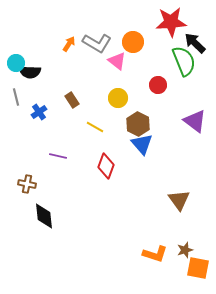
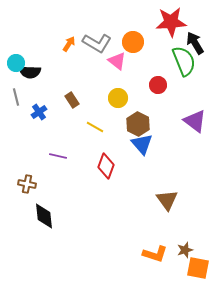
black arrow: rotated 15 degrees clockwise
brown triangle: moved 12 px left
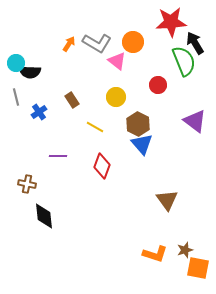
yellow circle: moved 2 px left, 1 px up
purple line: rotated 12 degrees counterclockwise
red diamond: moved 4 px left
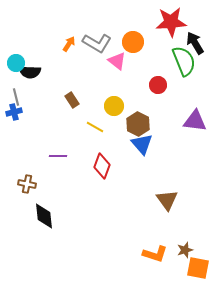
yellow circle: moved 2 px left, 9 px down
blue cross: moved 25 px left; rotated 21 degrees clockwise
purple triangle: rotated 30 degrees counterclockwise
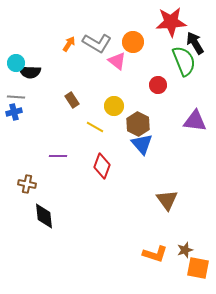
gray line: rotated 72 degrees counterclockwise
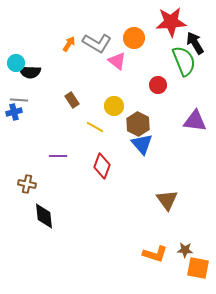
orange circle: moved 1 px right, 4 px up
gray line: moved 3 px right, 3 px down
brown star: rotated 21 degrees clockwise
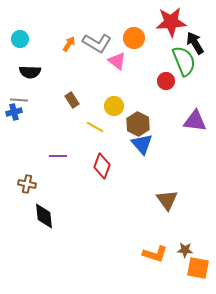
cyan circle: moved 4 px right, 24 px up
red circle: moved 8 px right, 4 px up
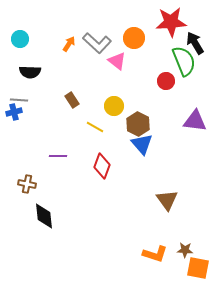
gray L-shape: rotated 12 degrees clockwise
